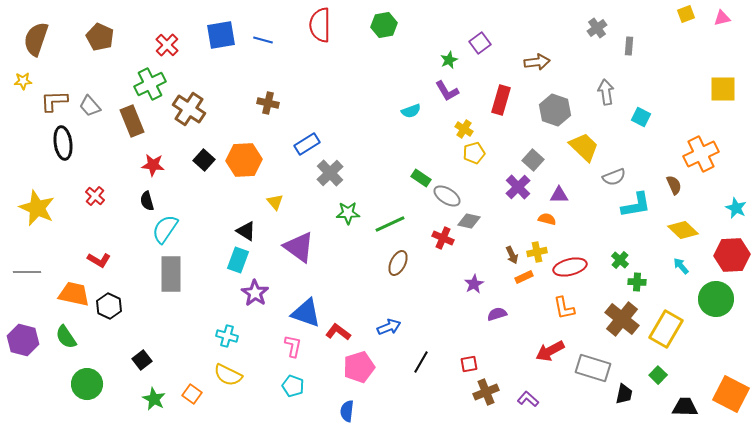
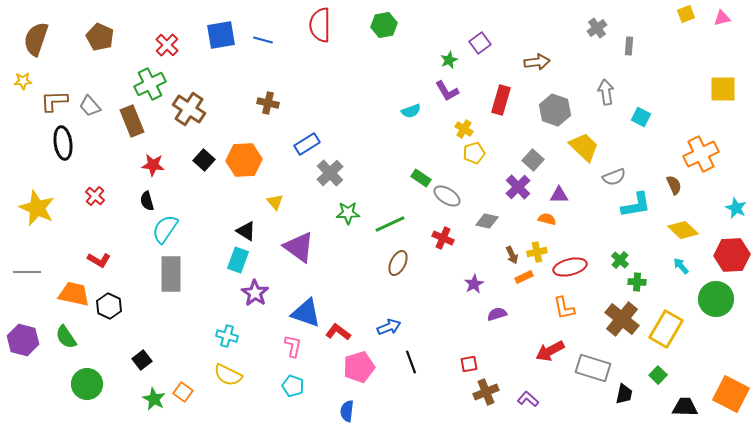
gray diamond at (469, 221): moved 18 px right
black line at (421, 362): moved 10 px left; rotated 50 degrees counterclockwise
orange square at (192, 394): moved 9 px left, 2 px up
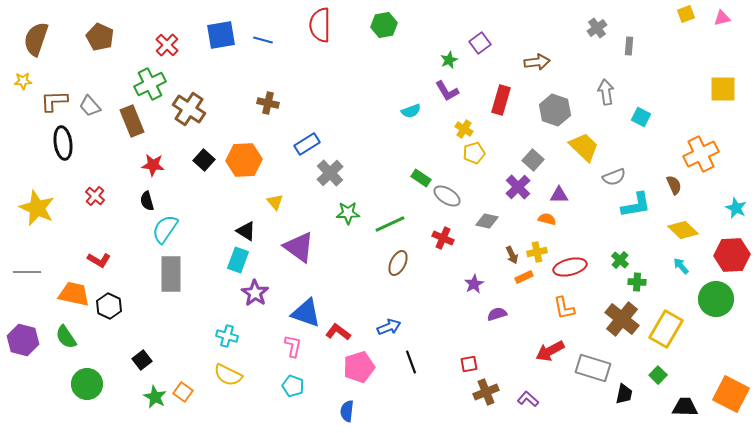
green star at (154, 399): moved 1 px right, 2 px up
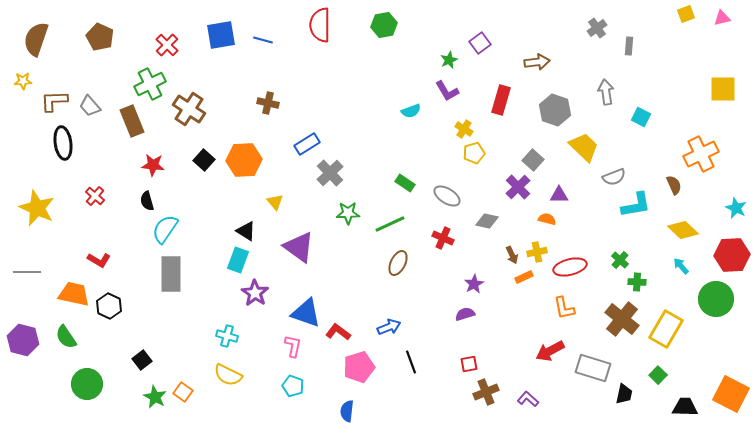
green rectangle at (421, 178): moved 16 px left, 5 px down
purple semicircle at (497, 314): moved 32 px left
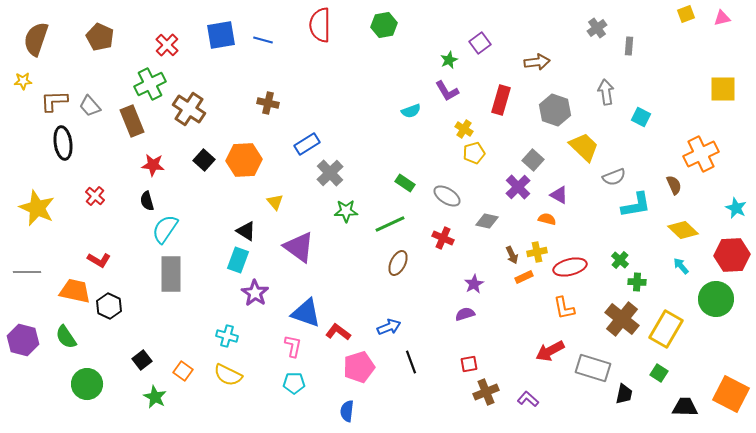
purple triangle at (559, 195): rotated 30 degrees clockwise
green star at (348, 213): moved 2 px left, 2 px up
orange trapezoid at (74, 294): moved 1 px right, 3 px up
green square at (658, 375): moved 1 px right, 2 px up; rotated 12 degrees counterclockwise
cyan pentagon at (293, 386): moved 1 px right, 3 px up; rotated 20 degrees counterclockwise
orange square at (183, 392): moved 21 px up
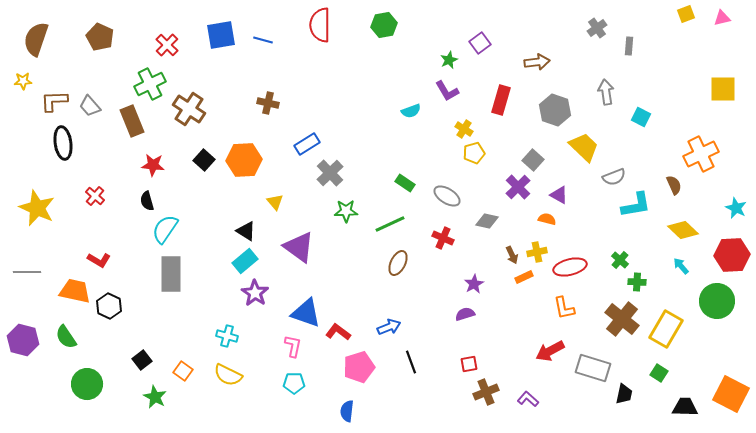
cyan rectangle at (238, 260): moved 7 px right, 1 px down; rotated 30 degrees clockwise
green circle at (716, 299): moved 1 px right, 2 px down
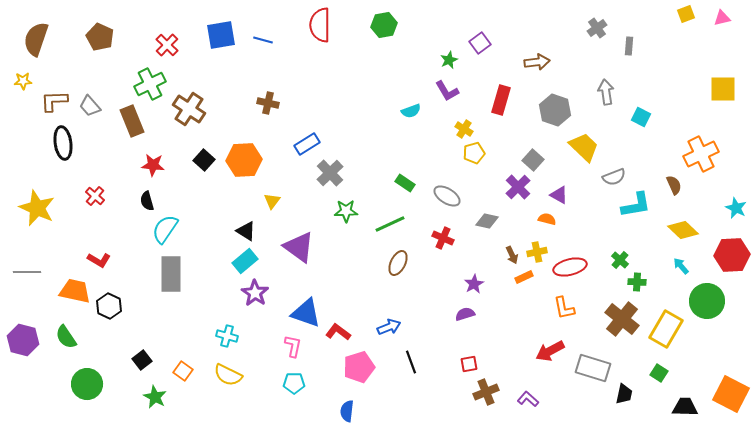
yellow triangle at (275, 202): moved 3 px left, 1 px up; rotated 18 degrees clockwise
green circle at (717, 301): moved 10 px left
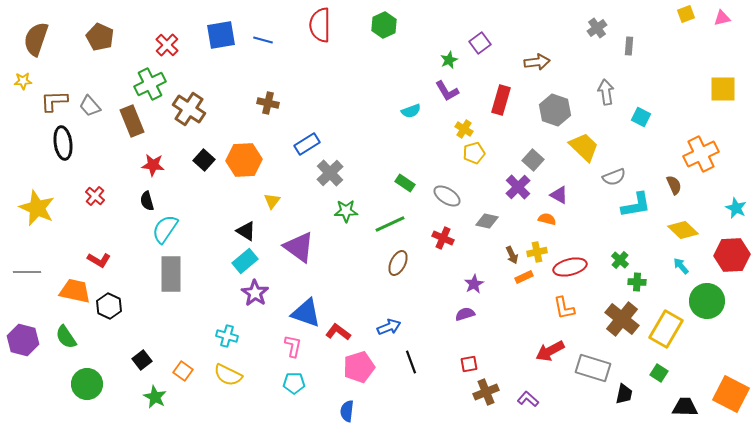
green hexagon at (384, 25): rotated 15 degrees counterclockwise
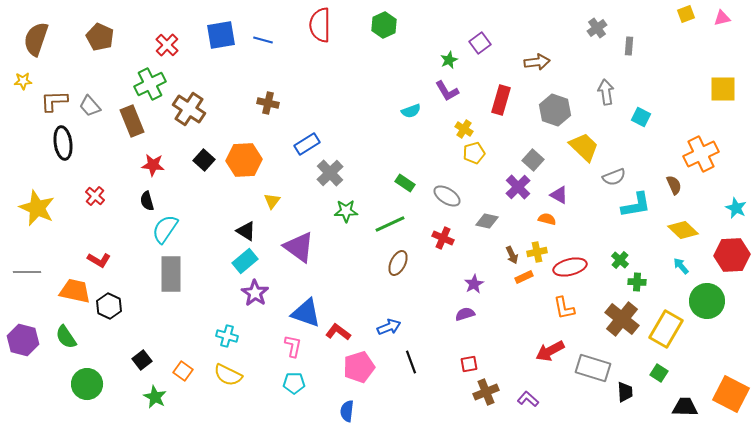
black trapezoid at (624, 394): moved 1 px right, 2 px up; rotated 15 degrees counterclockwise
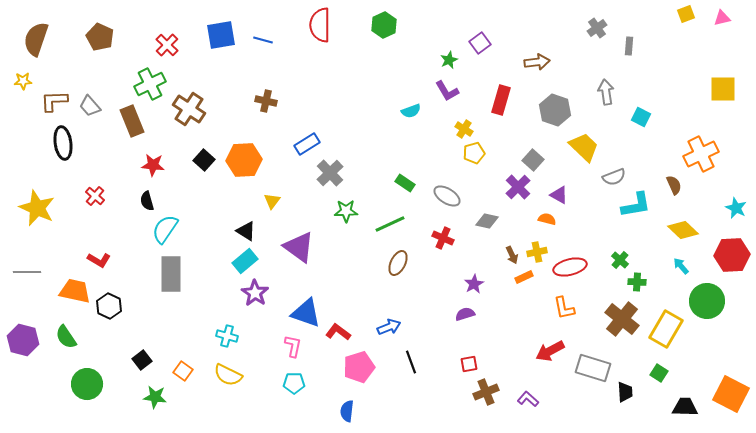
brown cross at (268, 103): moved 2 px left, 2 px up
green star at (155, 397): rotated 20 degrees counterclockwise
